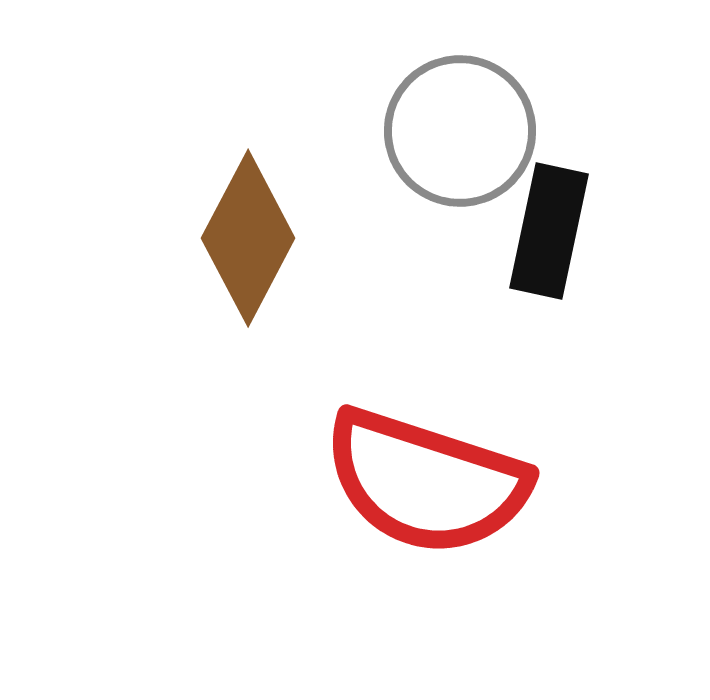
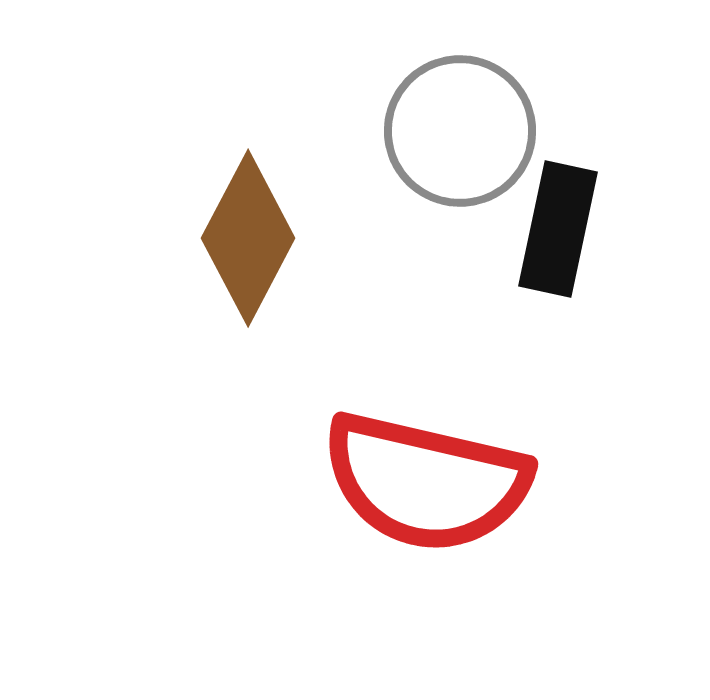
black rectangle: moved 9 px right, 2 px up
red semicircle: rotated 5 degrees counterclockwise
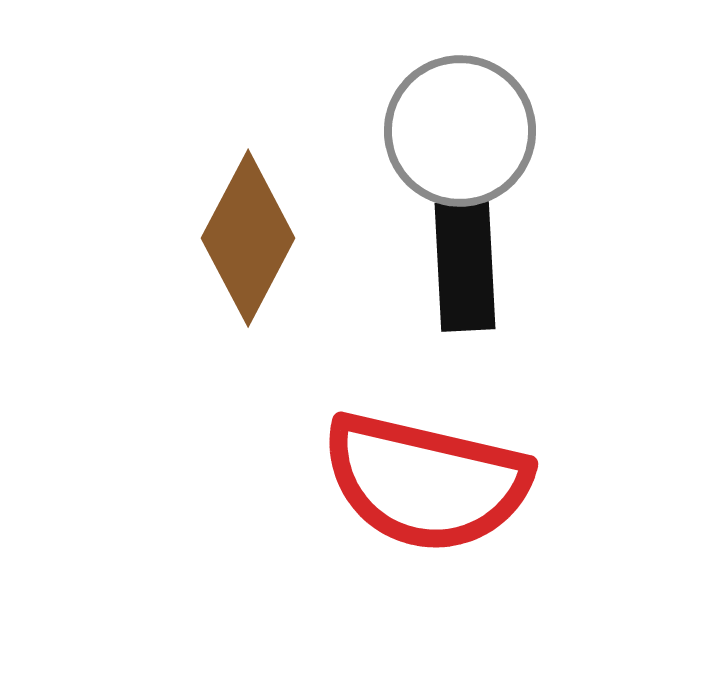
black rectangle: moved 93 px left, 37 px down; rotated 15 degrees counterclockwise
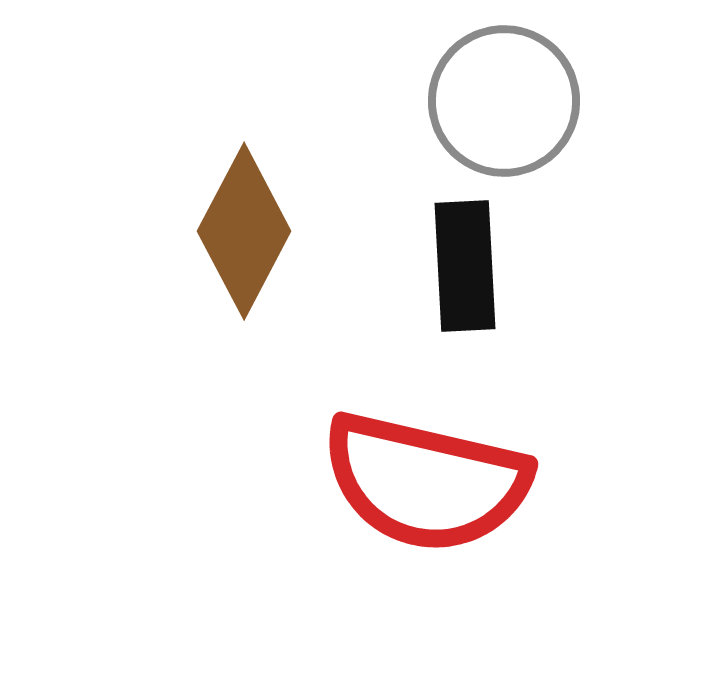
gray circle: moved 44 px right, 30 px up
brown diamond: moved 4 px left, 7 px up
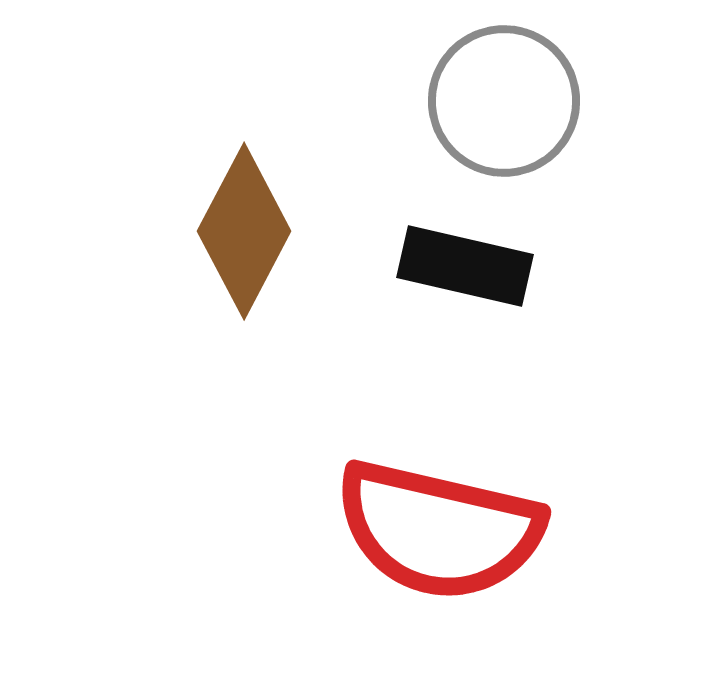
black rectangle: rotated 74 degrees counterclockwise
red semicircle: moved 13 px right, 48 px down
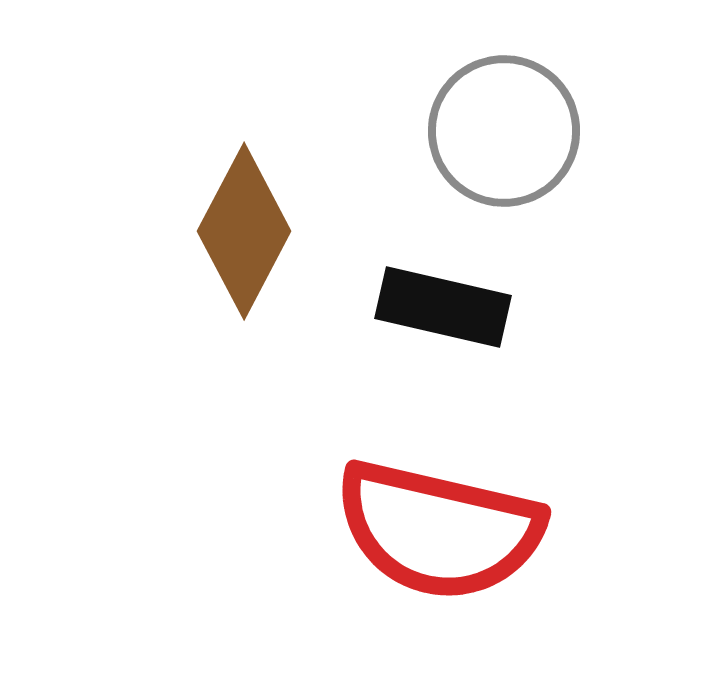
gray circle: moved 30 px down
black rectangle: moved 22 px left, 41 px down
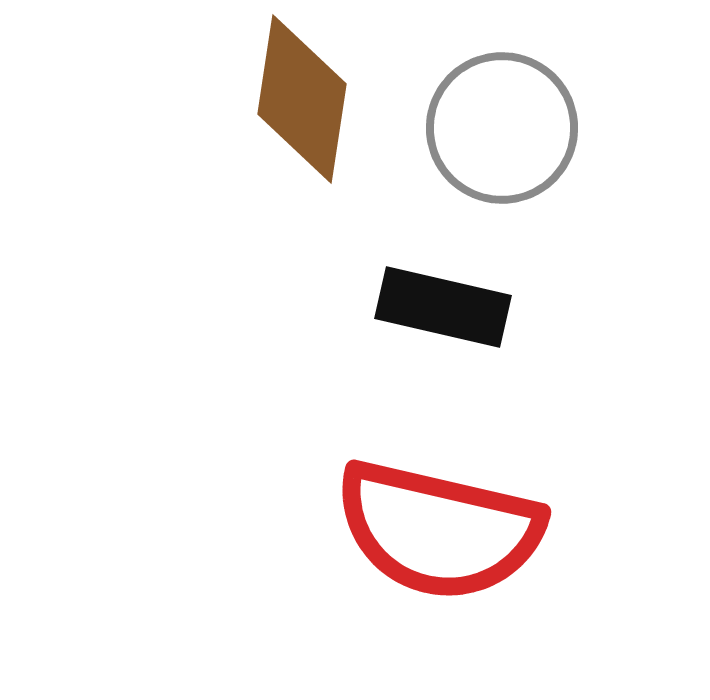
gray circle: moved 2 px left, 3 px up
brown diamond: moved 58 px right, 132 px up; rotated 19 degrees counterclockwise
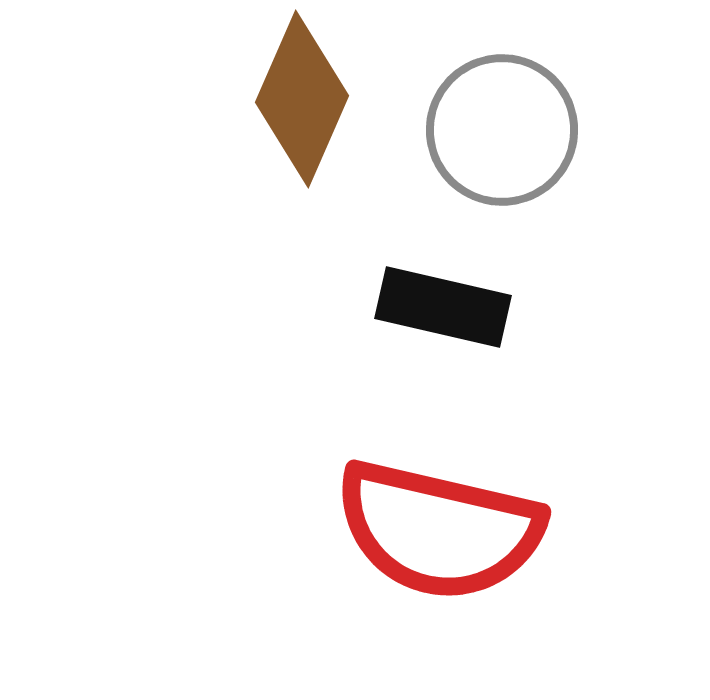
brown diamond: rotated 15 degrees clockwise
gray circle: moved 2 px down
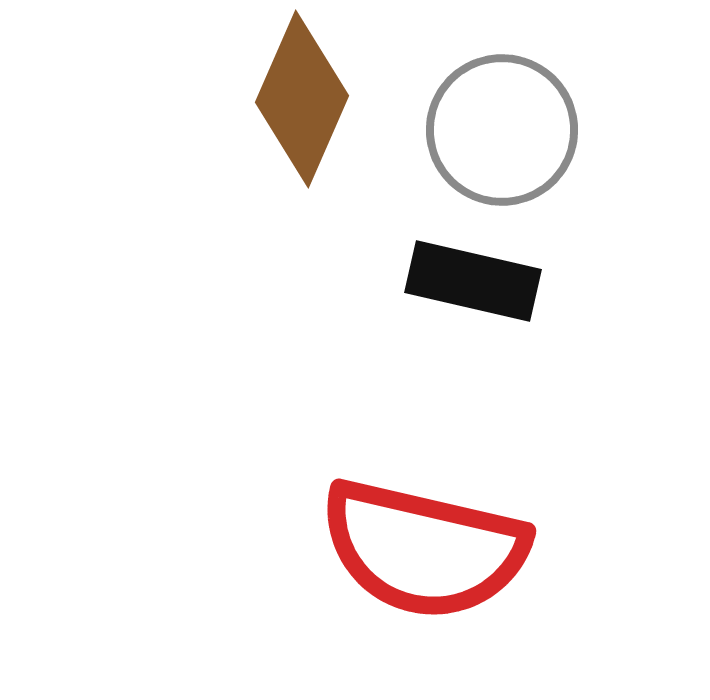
black rectangle: moved 30 px right, 26 px up
red semicircle: moved 15 px left, 19 px down
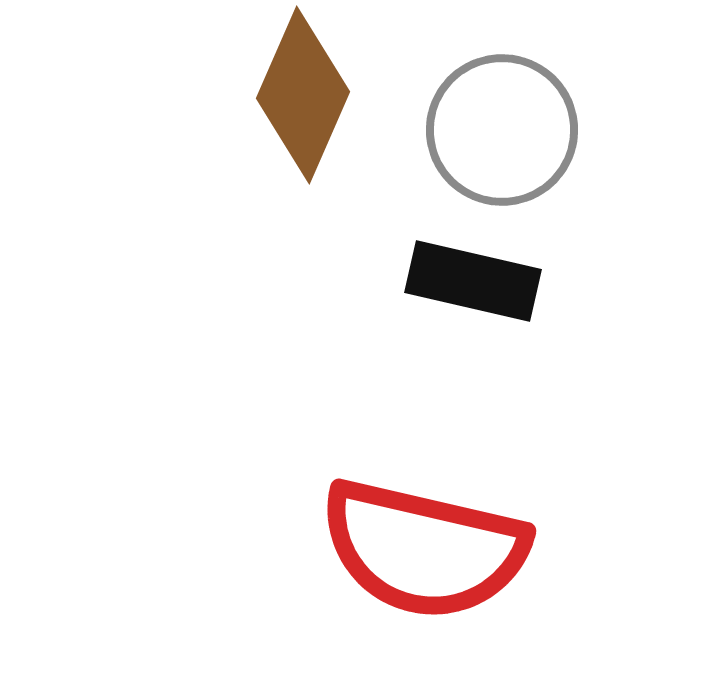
brown diamond: moved 1 px right, 4 px up
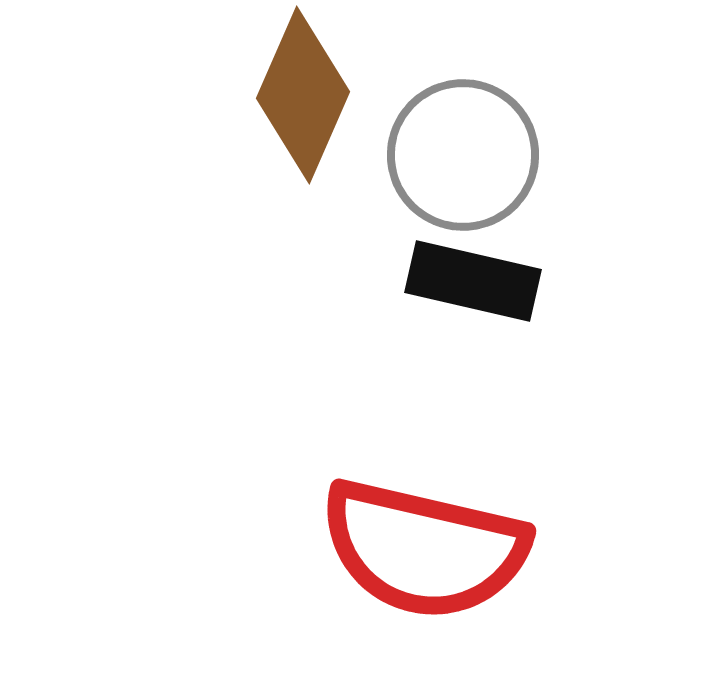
gray circle: moved 39 px left, 25 px down
